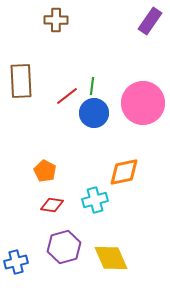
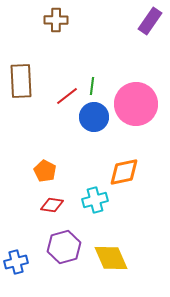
pink circle: moved 7 px left, 1 px down
blue circle: moved 4 px down
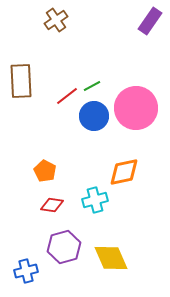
brown cross: rotated 35 degrees counterclockwise
green line: rotated 54 degrees clockwise
pink circle: moved 4 px down
blue circle: moved 1 px up
blue cross: moved 10 px right, 9 px down
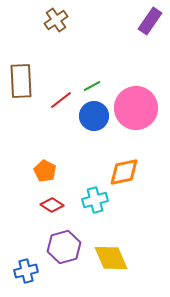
red line: moved 6 px left, 4 px down
red diamond: rotated 25 degrees clockwise
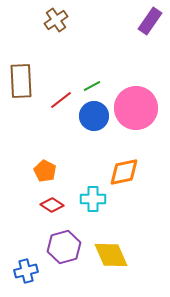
cyan cross: moved 2 px left, 1 px up; rotated 15 degrees clockwise
yellow diamond: moved 3 px up
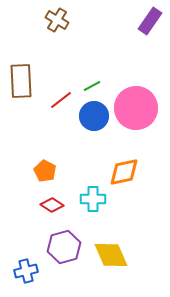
brown cross: moved 1 px right; rotated 25 degrees counterclockwise
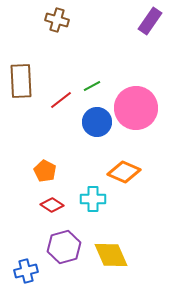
brown cross: rotated 15 degrees counterclockwise
blue circle: moved 3 px right, 6 px down
orange diamond: rotated 36 degrees clockwise
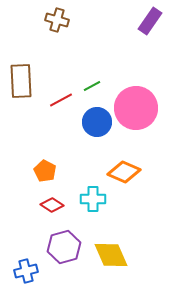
red line: rotated 10 degrees clockwise
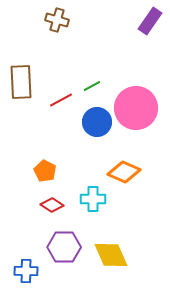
brown rectangle: moved 1 px down
purple hexagon: rotated 16 degrees clockwise
blue cross: rotated 15 degrees clockwise
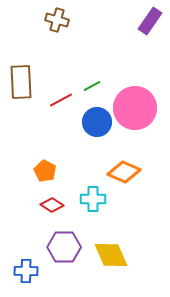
pink circle: moved 1 px left
